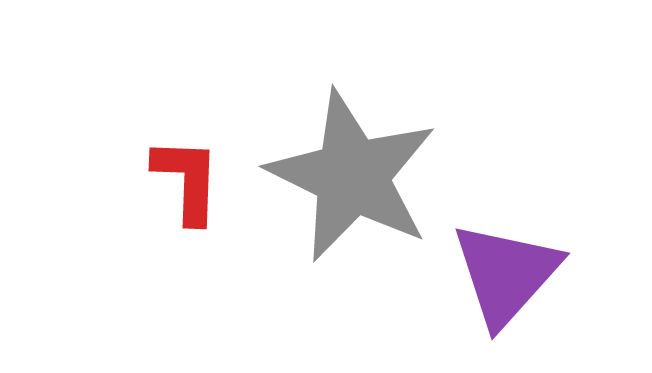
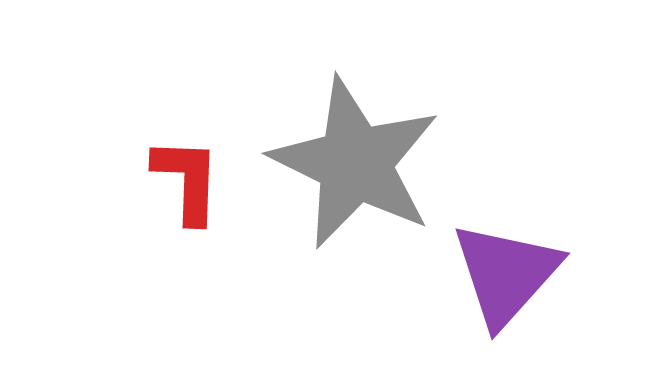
gray star: moved 3 px right, 13 px up
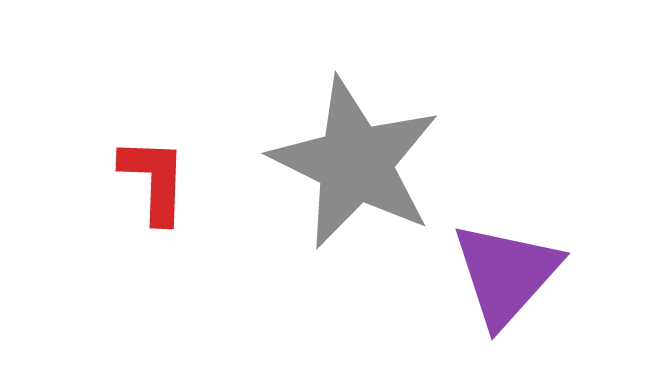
red L-shape: moved 33 px left
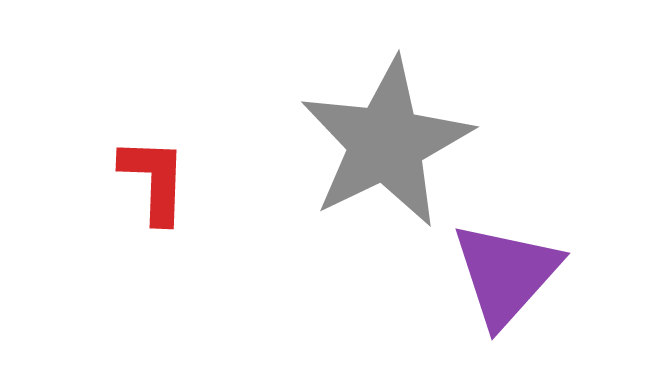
gray star: moved 31 px right, 20 px up; rotated 20 degrees clockwise
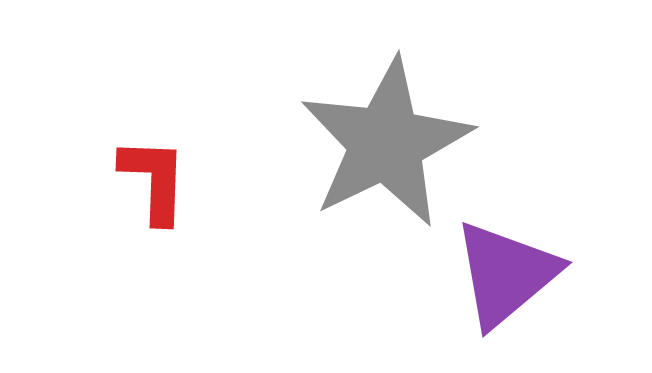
purple triangle: rotated 8 degrees clockwise
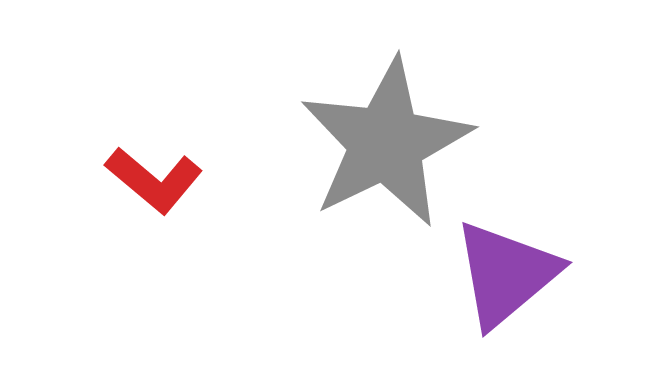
red L-shape: rotated 128 degrees clockwise
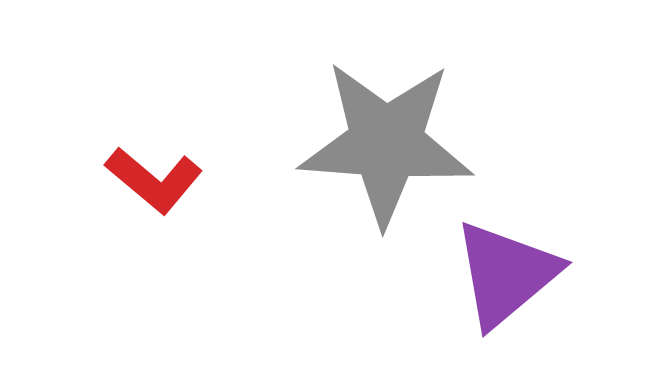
gray star: rotated 30 degrees clockwise
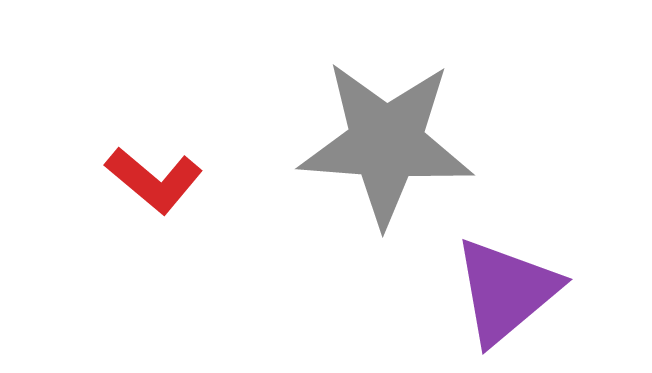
purple triangle: moved 17 px down
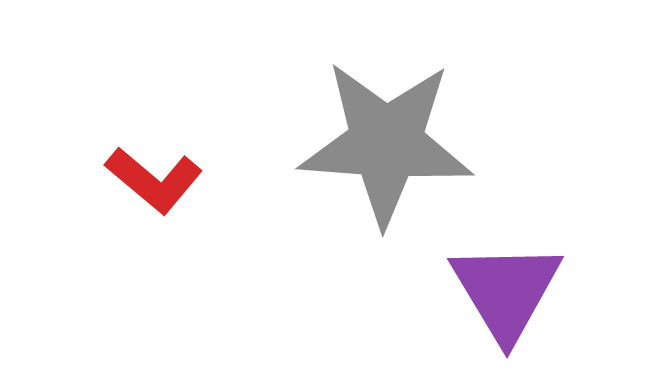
purple triangle: rotated 21 degrees counterclockwise
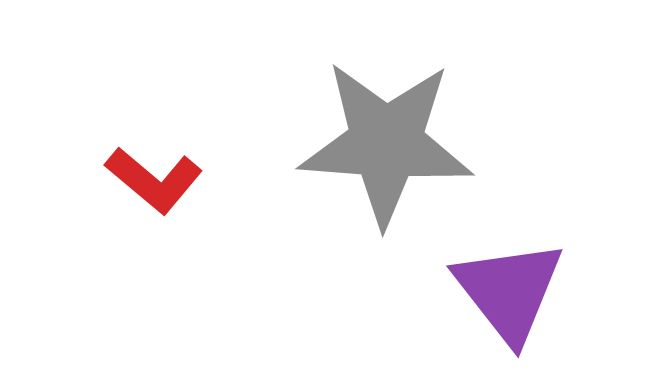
purple triangle: moved 3 px right; rotated 7 degrees counterclockwise
